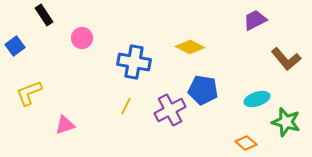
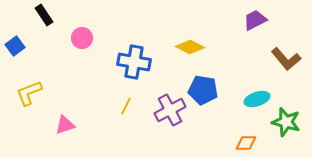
orange diamond: rotated 40 degrees counterclockwise
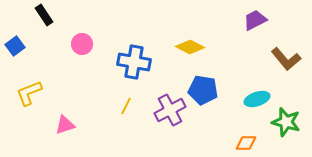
pink circle: moved 6 px down
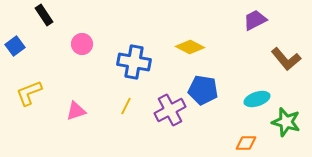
pink triangle: moved 11 px right, 14 px up
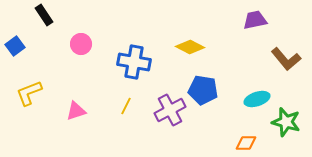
purple trapezoid: rotated 15 degrees clockwise
pink circle: moved 1 px left
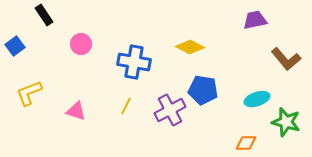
pink triangle: rotated 35 degrees clockwise
